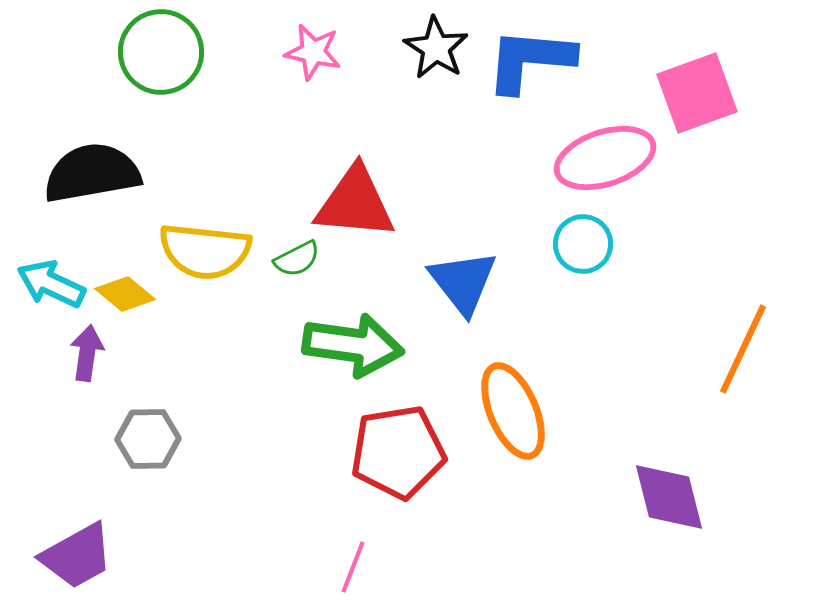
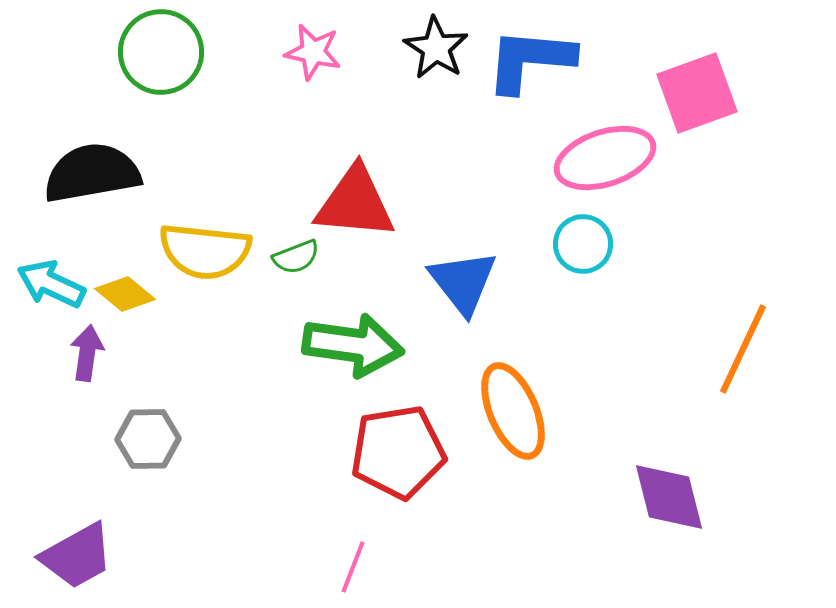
green semicircle: moved 1 px left, 2 px up; rotated 6 degrees clockwise
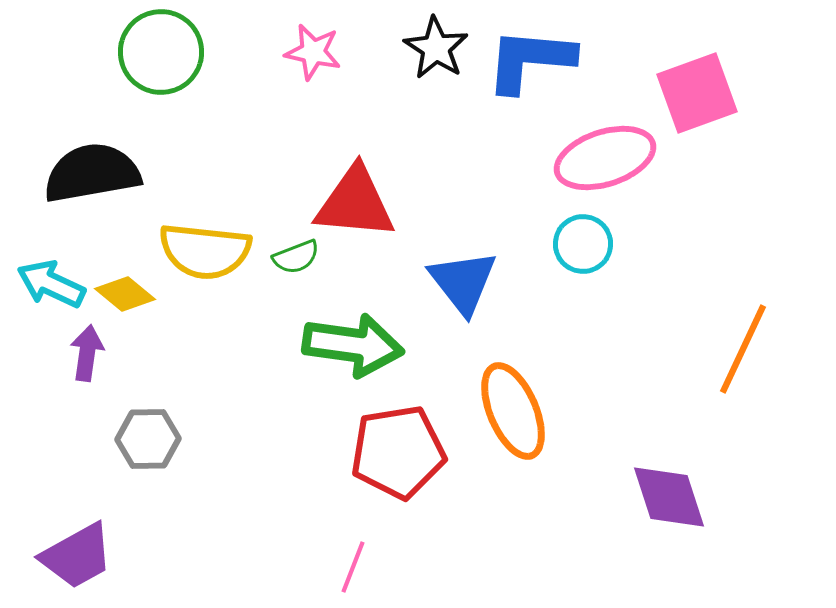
purple diamond: rotated 4 degrees counterclockwise
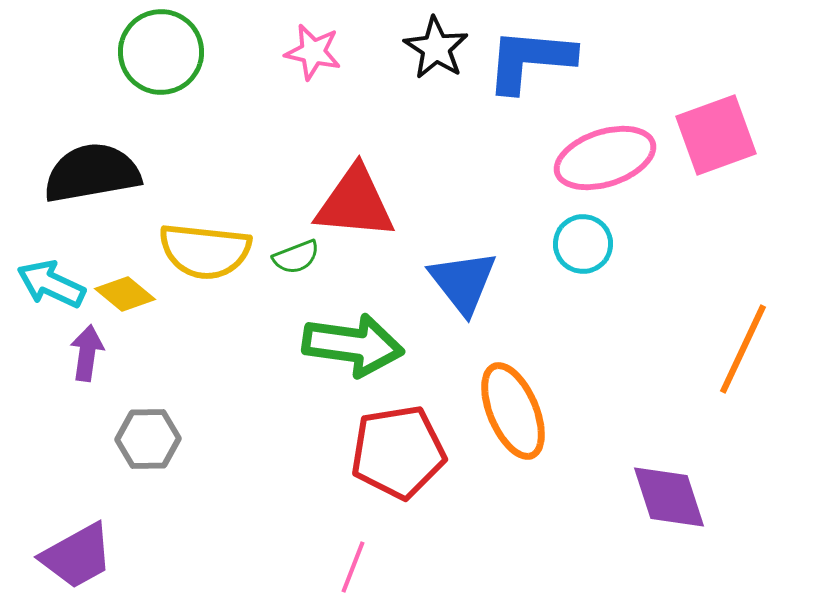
pink square: moved 19 px right, 42 px down
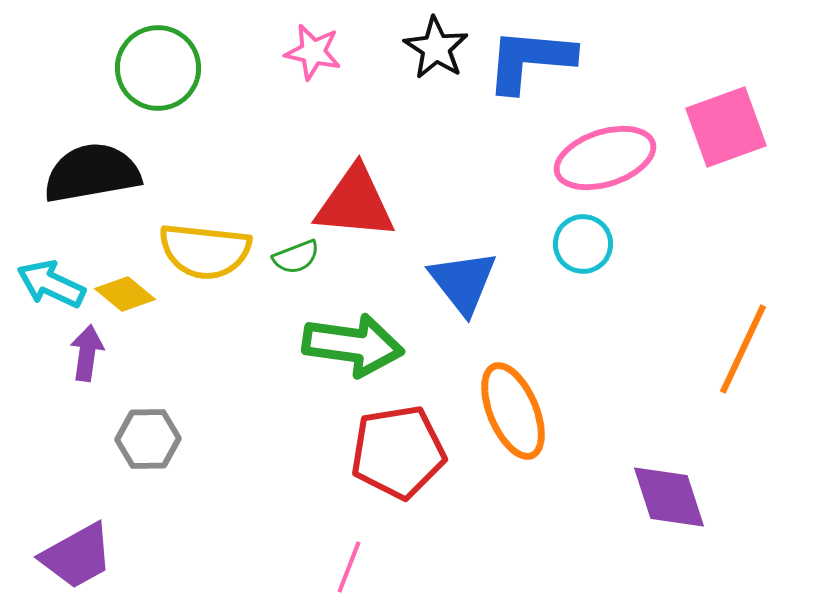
green circle: moved 3 px left, 16 px down
pink square: moved 10 px right, 8 px up
pink line: moved 4 px left
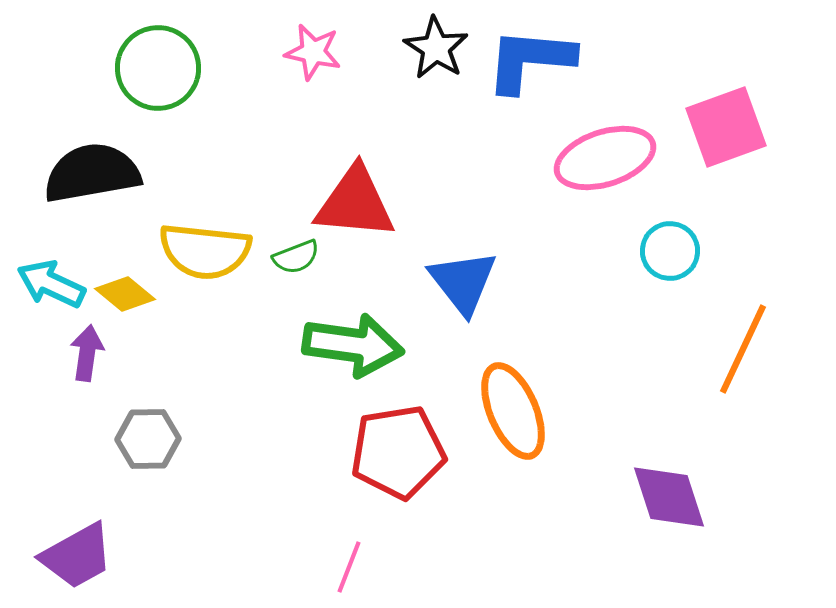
cyan circle: moved 87 px right, 7 px down
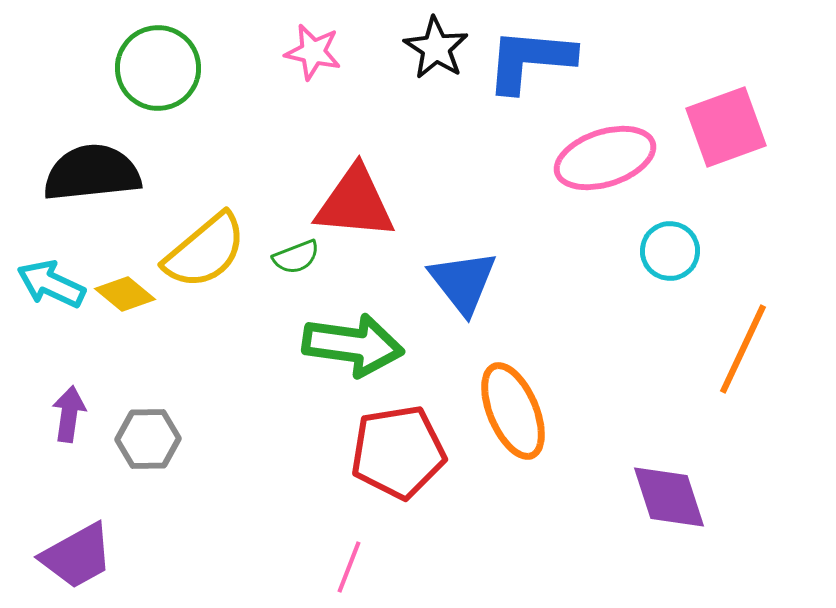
black semicircle: rotated 4 degrees clockwise
yellow semicircle: rotated 46 degrees counterclockwise
purple arrow: moved 18 px left, 61 px down
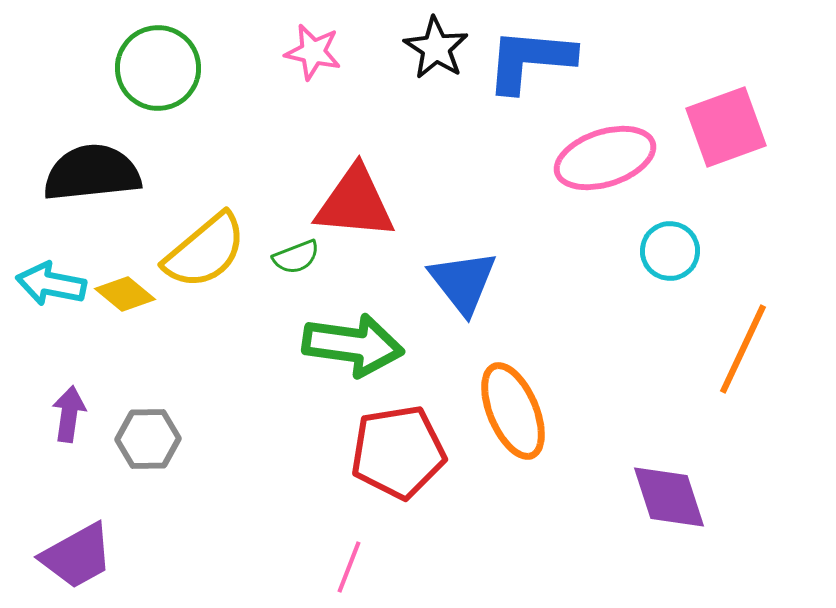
cyan arrow: rotated 14 degrees counterclockwise
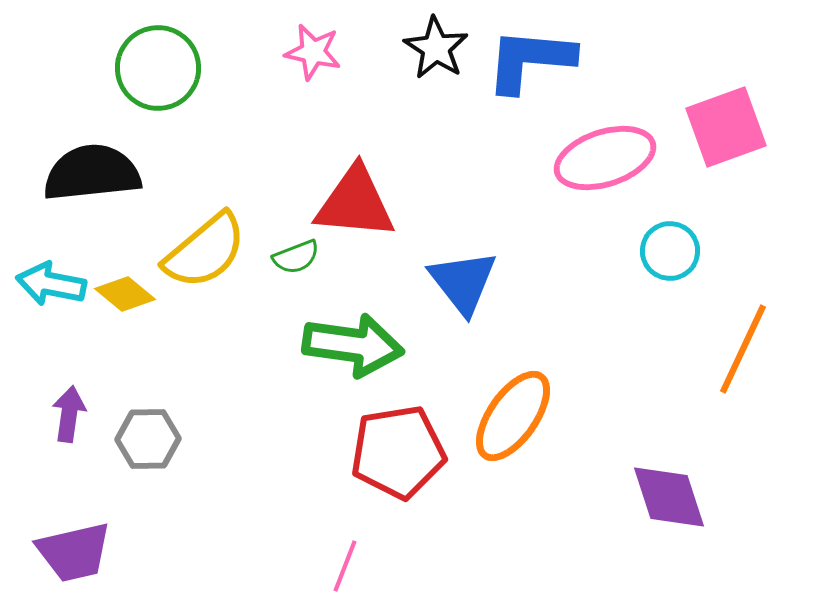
orange ellipse: moved 5 px down; rotated 58 degrees clockwise
purple trapezoid: moved 3 px left, 4 px up; rotated 16 degrees clockwise
pink line: moved 4 px left, 1 px up
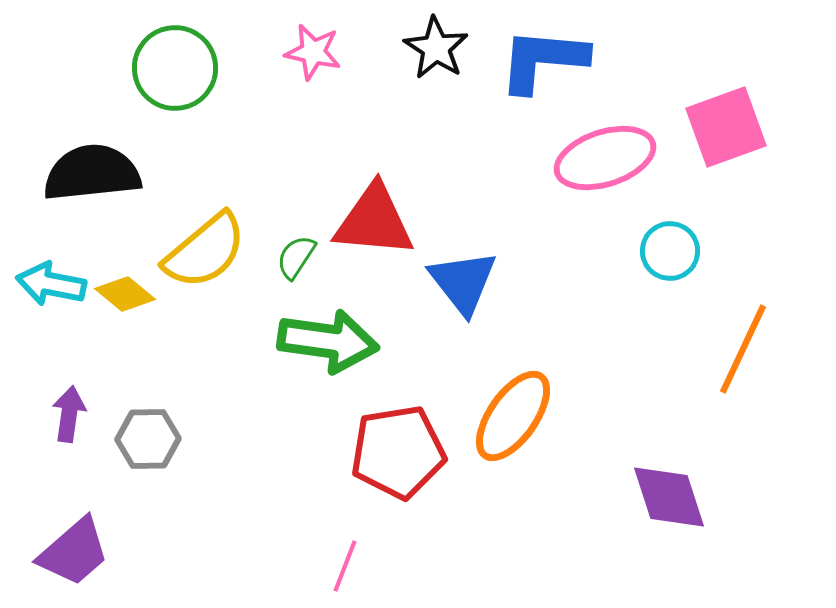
blue L-shape: moved 13 px right
green circle: moved 17 px right
red triangle: moved 19 px right, 18 px down
green semicircle: rotated 144 degrees clockwise
green arrow: moved 25 px left, 4 px up
purple trapezoid: rotated 28 degrees counterclockwise
